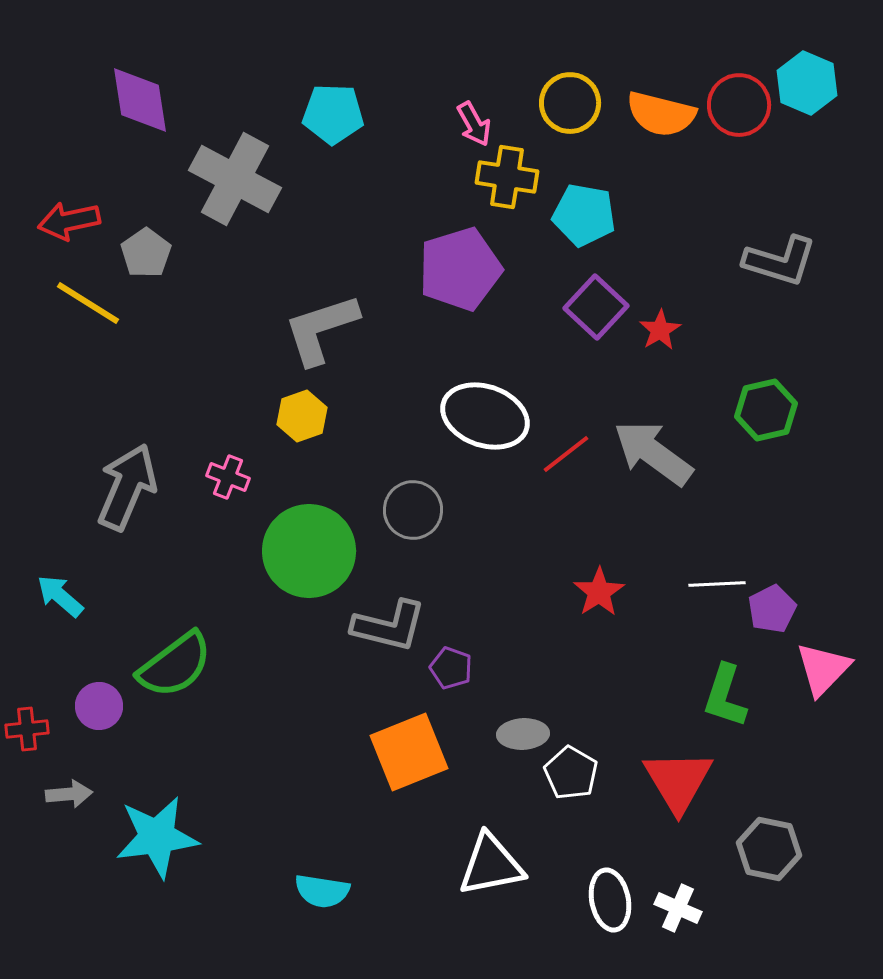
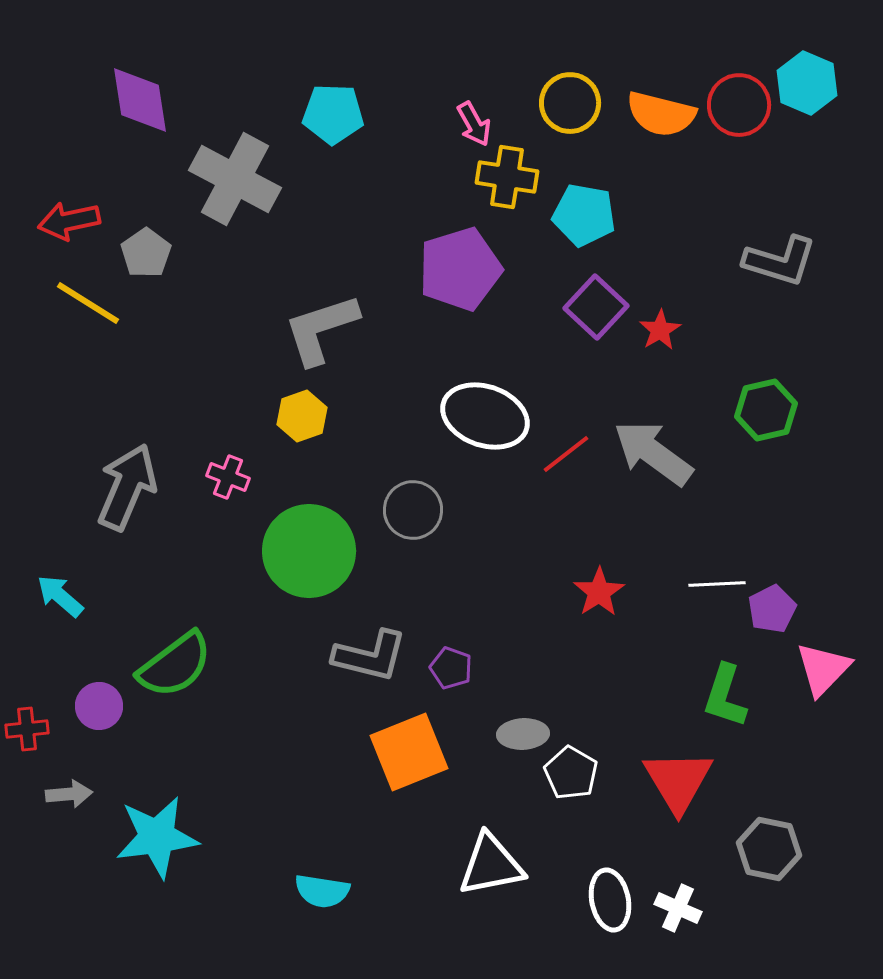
gray L-shape at (389, 626): moved 19 px left, 30 px down
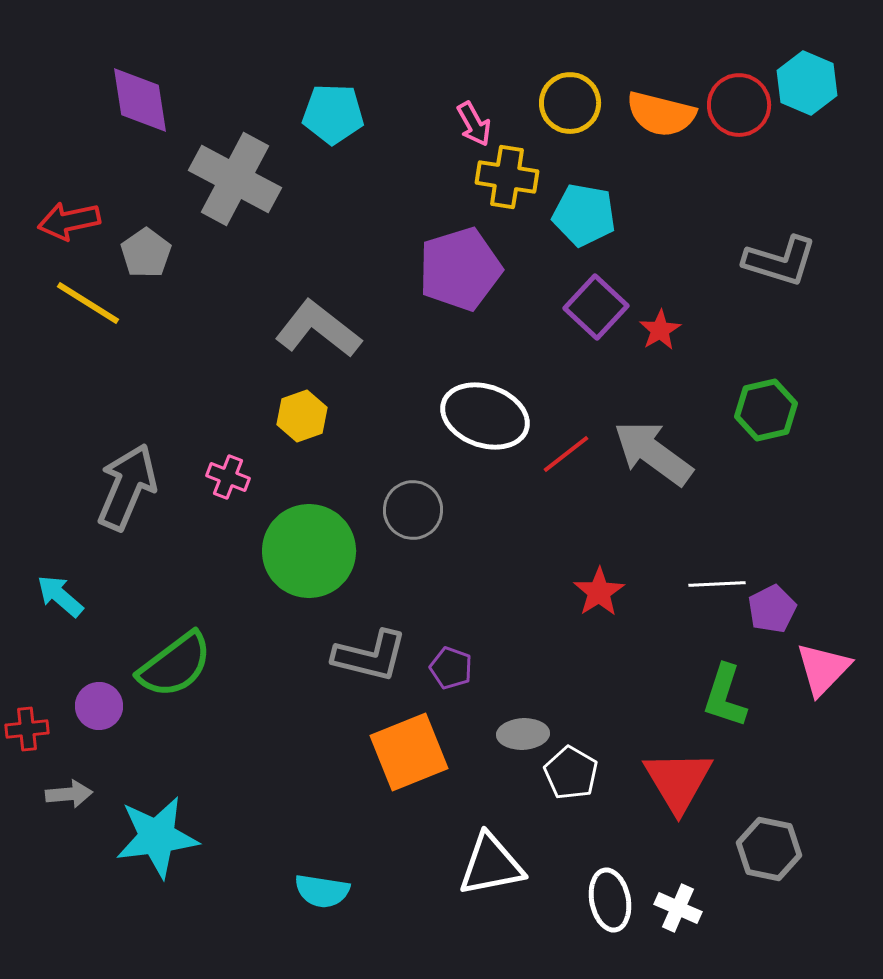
gray L-shape at (321, 329): moved 3 px left; rotated 56 degrees clockwise
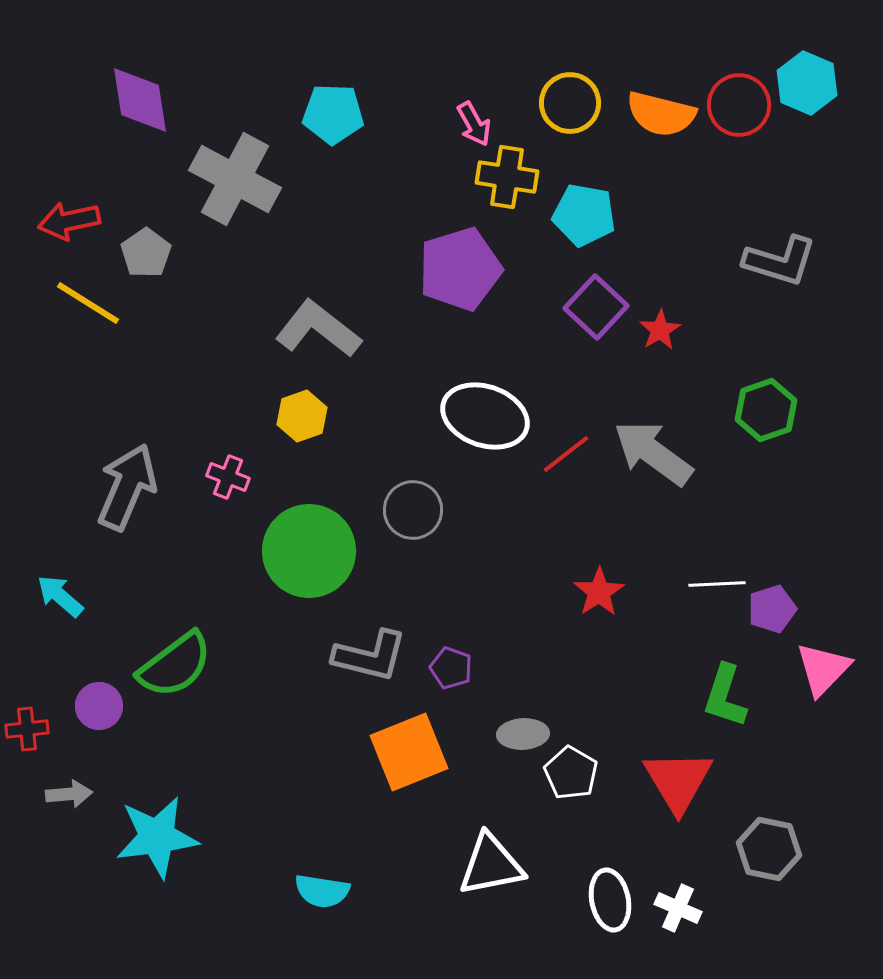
green hexagon at (766, 410): rotated 6 degrees counterclockwise
purple pentagon at (772, 609): rotated 9 degrees clockwise
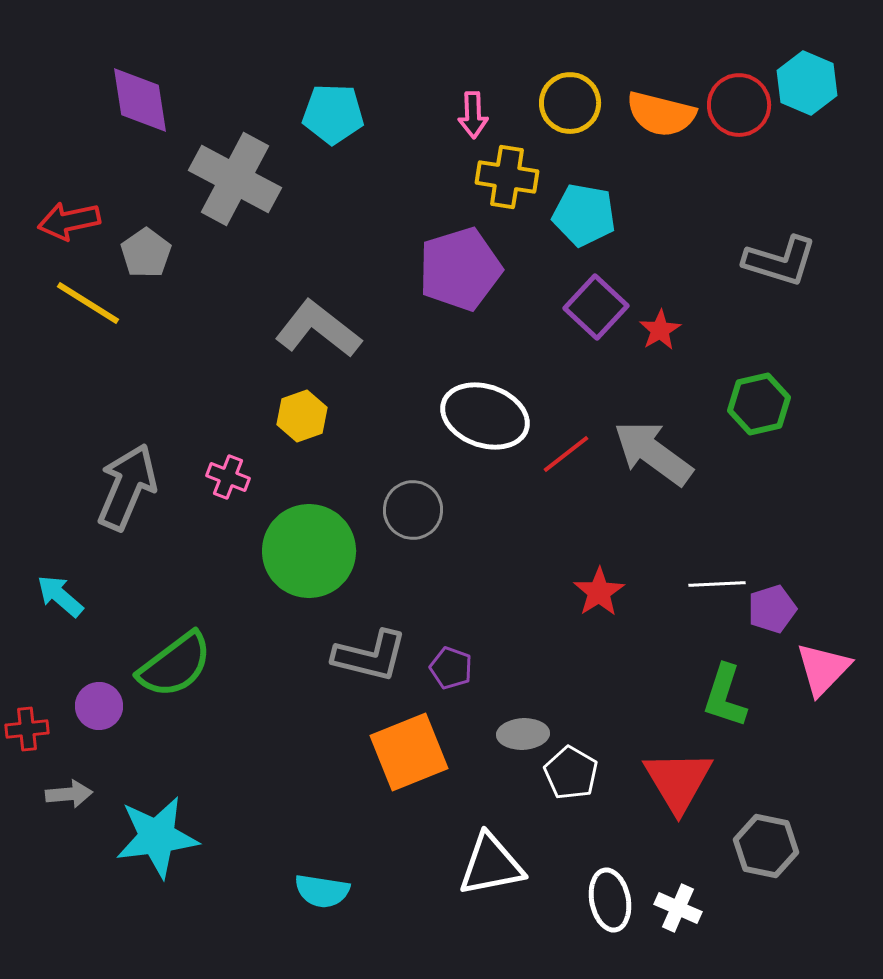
pink arrow at (474, 124): moved 1 px left, 9 px up; rotated 27 degrees clockwise
green hexagon at (766, 410): moved 7 px left, 6 px up; rotated 6 degrees clockwise
gray hexagon at (769, 849): moved 3 px left, 3 px up
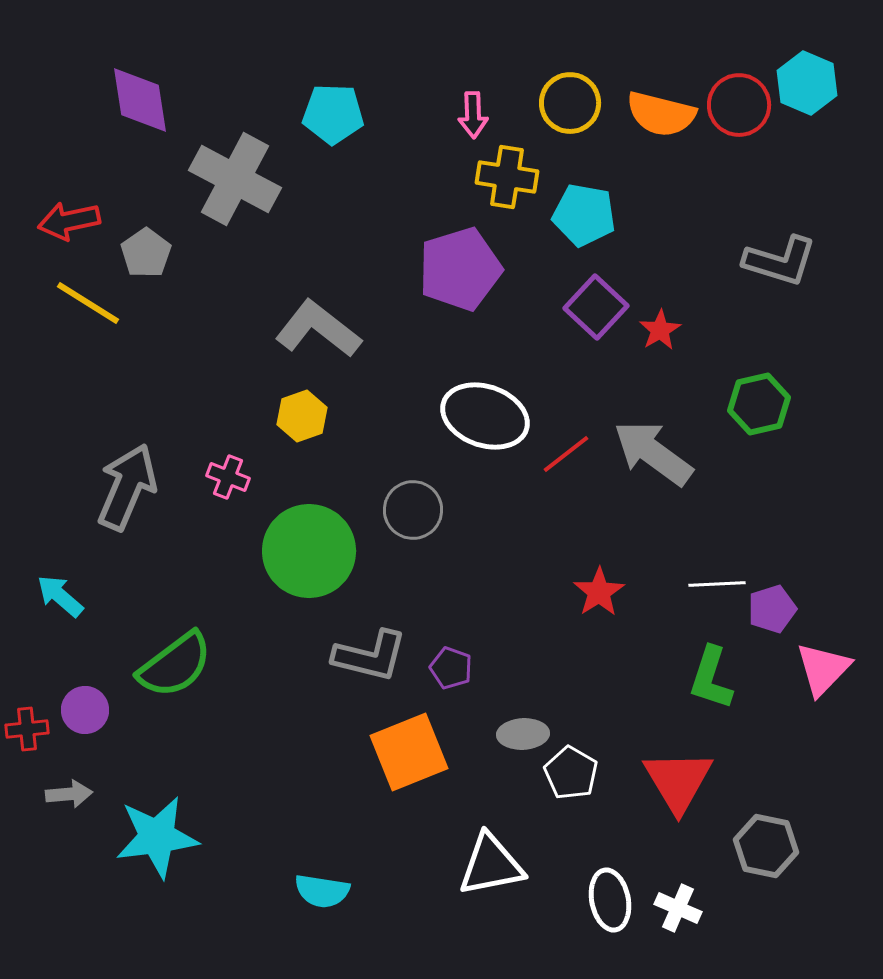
green L-shape at (725, 696): moved 14 px left, 18 px up
purple circle at (99, 706): moved 14 px left, 4 px down
